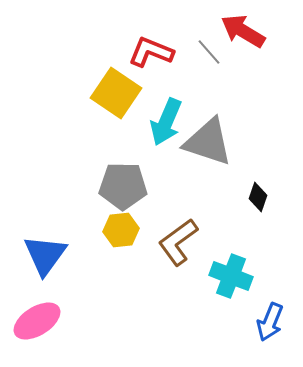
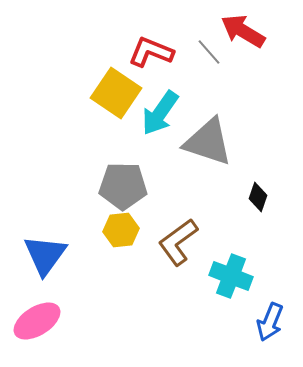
cyan arrow: moved 6 px left, 9 px up; rotated 12 degrees clockwise
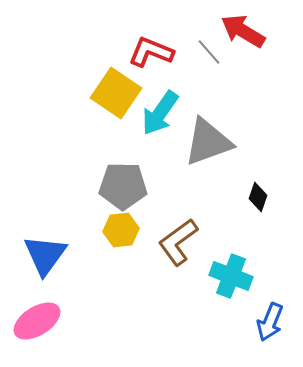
gray triangle: rotated 38 degrees counterclockwise
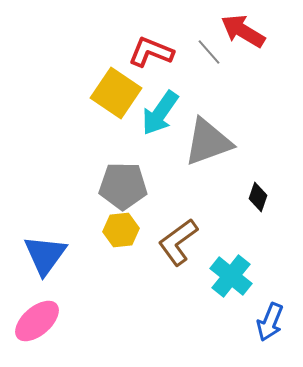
cyan cross: rotated 18 degrees clockwise
pink ellipse: rotated 9 degrees counterclockwise
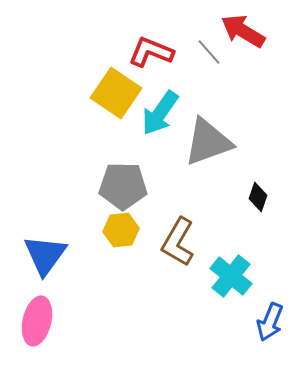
brown L-shape: rotated 24 degrees counterclockwise
pink ellipse: rotated 36 degrees counterclockwise
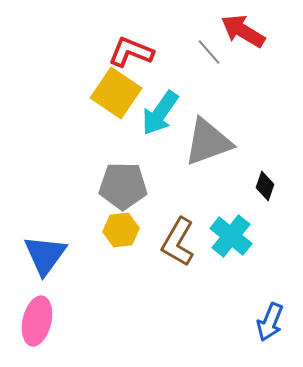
red L-shape: moved 20 px left
black diamond: moved 7 px right, 11 px up
cyan cross: moved 40 px up
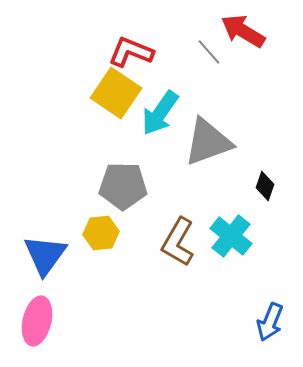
yellow hexagon: moved 20 px left, 3 px down
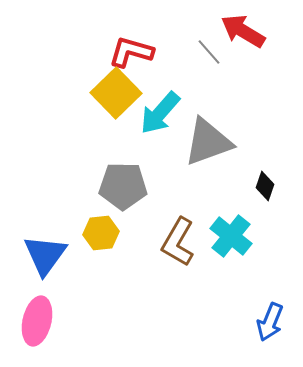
red L-shape: rotated 6 degrees counterclockwise
yellow square: rotated 12 degrees clockwise
cyan arrow: rotated 6 degrees clockwise
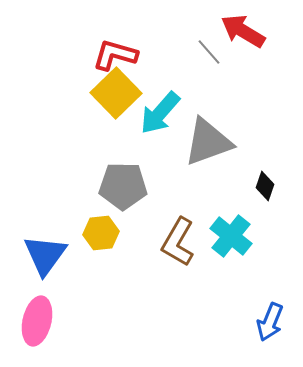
red L-shape: moved 16 px left, 3 px down
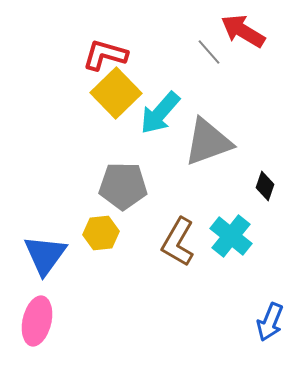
red L-shape: moved 10 px left
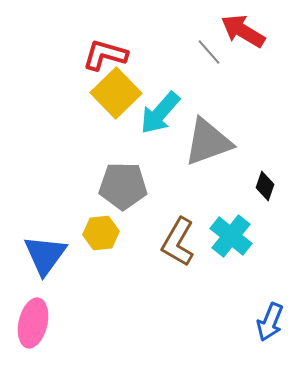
pink ellipse: moved 4 px left, 2 px down
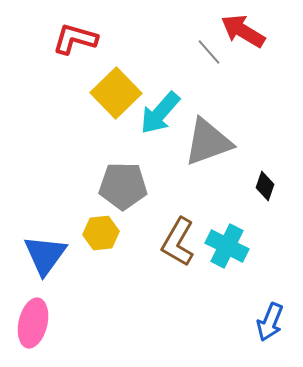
red L-shape: moved 30 px left, 16 px up
cyan cross: moved 4 px left, 10 px down; rotated 12 degrees counterclockwise
